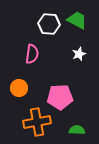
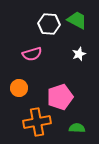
pink semicircle: rotated 66 degrees clockwise
pink pentagon: rotated 15 degrees counterclockwise
green semicircle: moved 2 px up
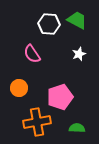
pink semicircle: rotated 72 degrees clockwise
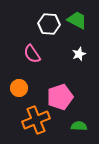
orange cross: moved 1 px left, 2 px up; rotated 12 degrees counterclockwise
green semicircle: moved 2 px right, 2 px up
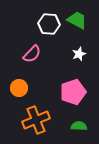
pink semicircle: rotated 102 degrees counterclockwise
pink pentagon: moved 13 px right, 5 px up
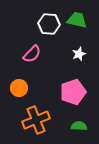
green trapezoid: rotated 15 degrees counterclockwise
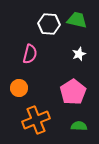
pink semicircle: moved 2 px left; rotated 30 degrees counterclockwise
pink pentagon: rotated 15 degrees counterclockwise
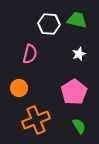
pink pentagon: moved 1 px right
green semicircle: rotated 56 degrees clockwise
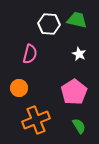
white star: rotated 24 degrees counterclockwise
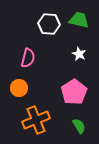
green trapezoid: moved 2 px right
pink semicircle: moved 2 px left, 4 px down
